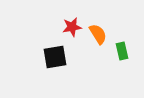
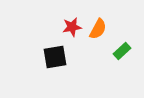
orange semicircle: moved 5 px up; rotated 60 degrees clockwise
green rectangle: rotated 60 degrees clockwise
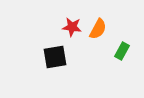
red star: rotated 18 degrees clockwise
green rectangle: rotated 18 degrees counterclockwise
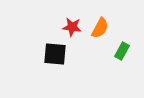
orange semicircle: moved 2 px right, 1 px up
black square: moved 3 px up; rotated 15 degrees clockwise
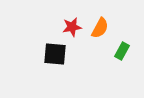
red star: rotated 18 degrees counterclockwise
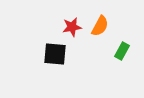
orange semicircle: moved 2 px up
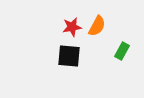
orange semicircle: moved 3 px left
black square: moved 14 px right, 2 px down
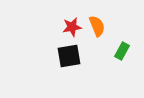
orange semicircle: rotated 50 degrees counterclockwise
black square: rotated 15 degrees counterclockwise
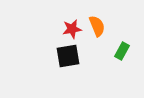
red star: moved 2 px down
black square: moved 1 px left
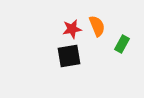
green rectangle: moved 7 px up
black square: moved 1 px right
